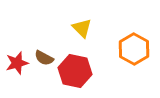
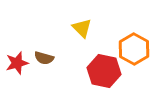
brown semicircle: rotated 12 degrees counterclockwise
red hexagon: moved 29 px right
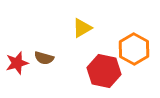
yellow triangle: rotated 45 degrees clockwise
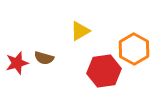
yellow triangle: moved 2 px left, 3 px down
red hexagon: rotated 20 degrees counterclockwise
